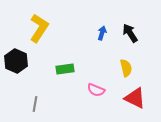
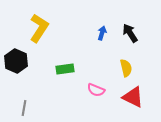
red triangle: moved 2 px left, 1 px up
gray line: moved 11 px left, 4 px down
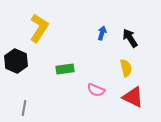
black arrow: moved 5 px down
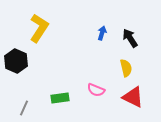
green rectangle: moved 5 px left, 29 px down
gray line: rotated 14 degrees clockwise
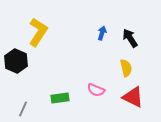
yellow L-shape: moved 1 px left, 4 px down
gray line: moved 1 px left, 1 px down
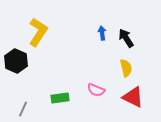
blue arrow: rotated 24 degrees counterclockwise
black arrow: moved 4 px left
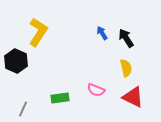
blue arrow: rotated 24 degrees counterclockwise
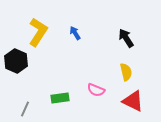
blue arrow: moved 27 px left
yellow semicircle: moved 4 px down
red triangle: moved 4 px down
gray line: moved 2 px right
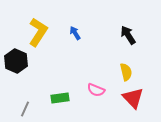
black arrow: moved 2 px right, 3 px up
red triangle: moved 3 px up; rotated 20 degrees clockwise
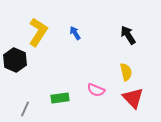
black hexagon: moved 1 px left, 1 px up
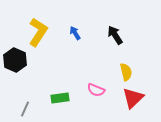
black arrow: moved 13 px left
red triangle: rotated 30 degrees clockwise
